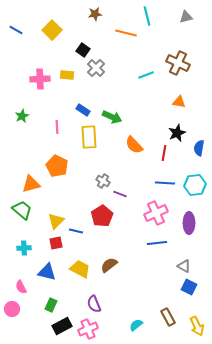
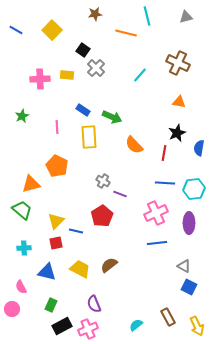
cyan line at (146, 75): moved 6 px left; rotated 28 degrees counterclockwise
cyan hexagon at (195, 185): moved 1 px left, 4 px down
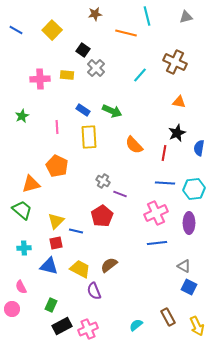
brown cross at (178, 63): moved 3 px left, 1 px up
green arrow at (112, 117): moved 6 px up
blue triangle at (47, 272): moved 2 px right, 6 px up
purple semicircle at (94, 304): moved 13 px up
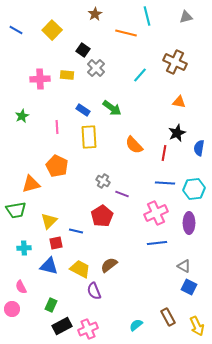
brown star at (95, 14): rotated 24 degrees counterclockwise
green arrow at (112, 111): moved 3 px up; rotated 12 degrees clockwise
purple line at (120, 194): moved 2 px right
green trapezoid at (22, 210): moved 6 px left; rotated 130 degrees clockwise
yellow triangle at (56, 221): moved 7 px left
